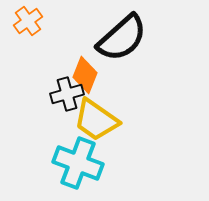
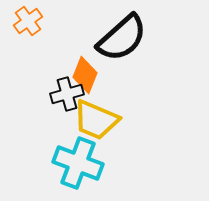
yellow trapezoid: rotated 12 degrees counterclockwise
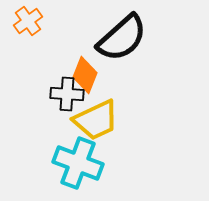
black cross: rotated 20 degrees clockwise
yellow trapezoid: rotated 48 degrees counterclockwise
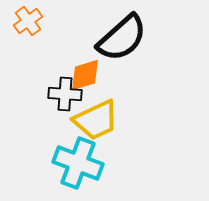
orange diamond: rotated 51 degrees clockwise
black cross: moved 2 px left
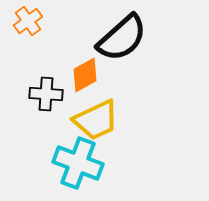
orange diamond: rotated 12 degrees counterclockwise
black cross: moved 19 px left
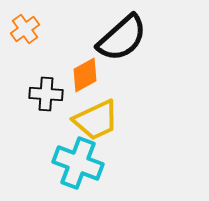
orange cross: moved 3 px left, 8 px down
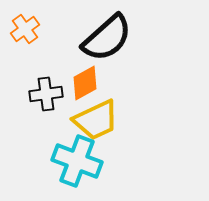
black semicircle: moved 15 px left
orange diamond: moved 8 px down
black cross: rotated 12 degrees counterclockwise
cyan cross: moved 1 px left, 2 px up
